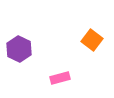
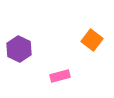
pink rectangle: moved 2 px up
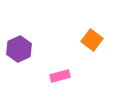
purple hexagon: rotated 10 degrees clockwise
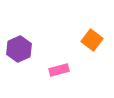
pink rectangle: moved 1 px left, 6 px up
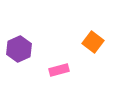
orange square: moved 1 px right, 2 px down
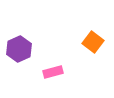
pink rectangle: moved 6 px left, 2 px down
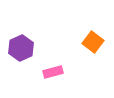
purple hexagon: moved 2 px right, 1 px up
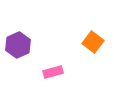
purple hexagon: moved 3 px left, 3 px up
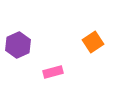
orange square: rotated 20 degrees clockwise
